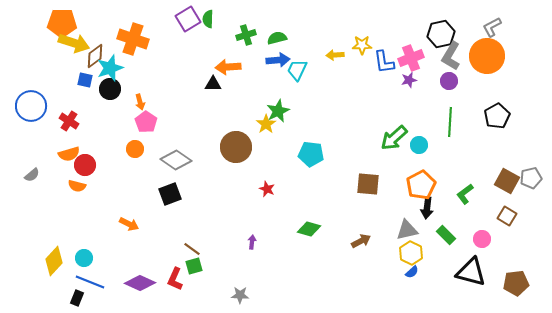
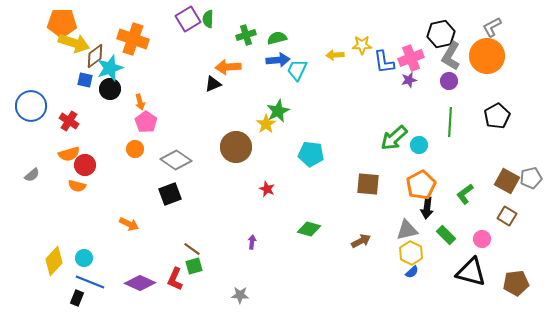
black triangle at (213, 84): rotated 24 degrees counterclockwise
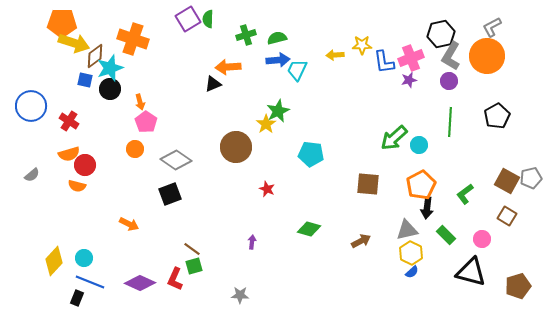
brown pentagon at (516, 283): moved 2 px right, 3 px down; rotated 10 degrees counterclockwise
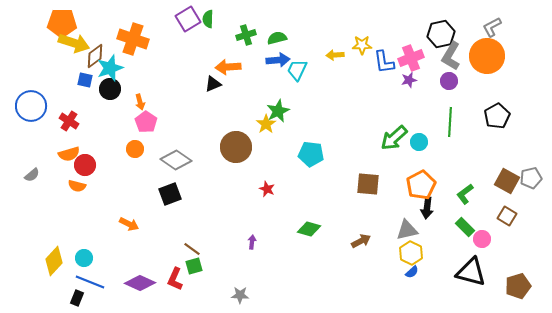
cyan circle at (419, 145): moved 3 px up
green rectangle at (446, 235): moved 19 px right, 8 px up
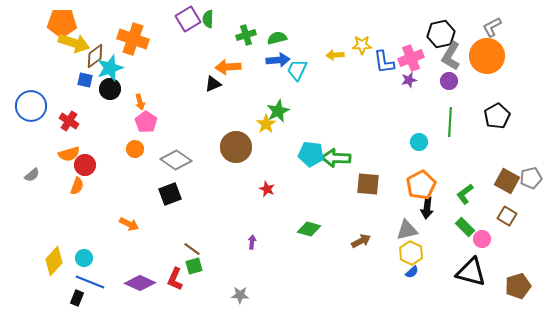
green arrow at (394, 138): moved 58 px left, 20 px down; rotated 44 degrees clockwise
orange semicircle at (77, 186): rotated 84 degrees counterclockwise
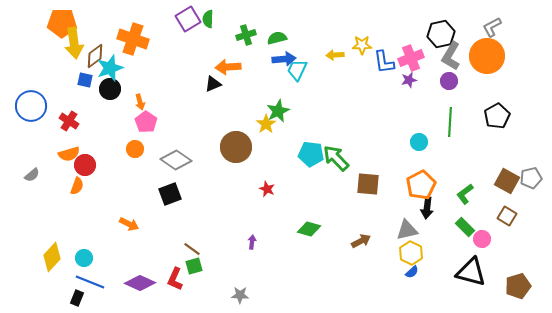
yellow arrow at (74, 43): rotated 64 degrees clockwise
blue arrow at (278, 60): moved 6 px right, 1 px up
green arrow at (336, 158): rotated 44 degrees clockwise
yellow diamond at (54, 261): moved 2 px left, 4 px up
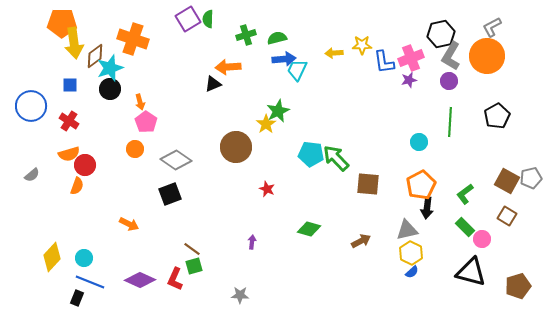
yellow arrow at (335, 55): moved 1 px left, 2 px up
blue square at (85, 80): moved 15 px left, 5 px down; rotated 14 degrees counterclockwise
purple diamond at (140, 283): moved 3 px up
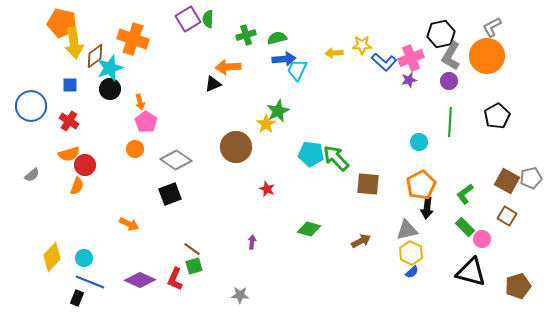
orange pentagon at (62, 23): rotated 12 degrees clockwise
blue L-shape at (384, 62): rotated 40 degrees counterclockwise
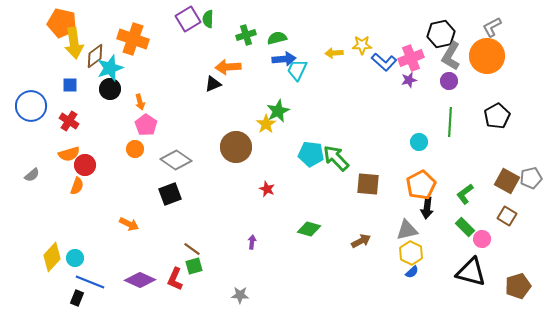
pink pentagon at (146, 122): moved 3 px down
cyan circle at (84, 258): moved 9 px left
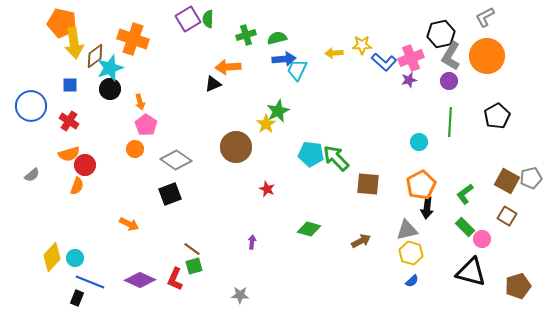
gray L-shape at (492, 27): moved 7 px left, 10 px up
yellow hexagon at (411, 253): rotated 10 degrees counterclockwise
blue semicircle at (412, 272): moved 9 px down
